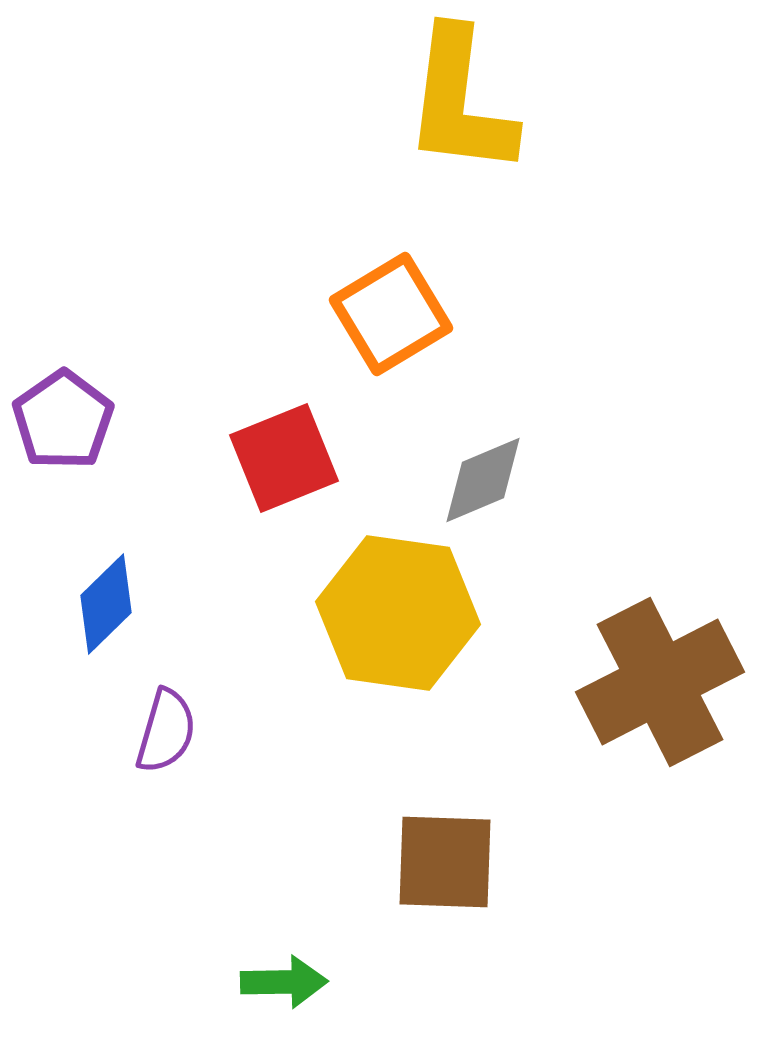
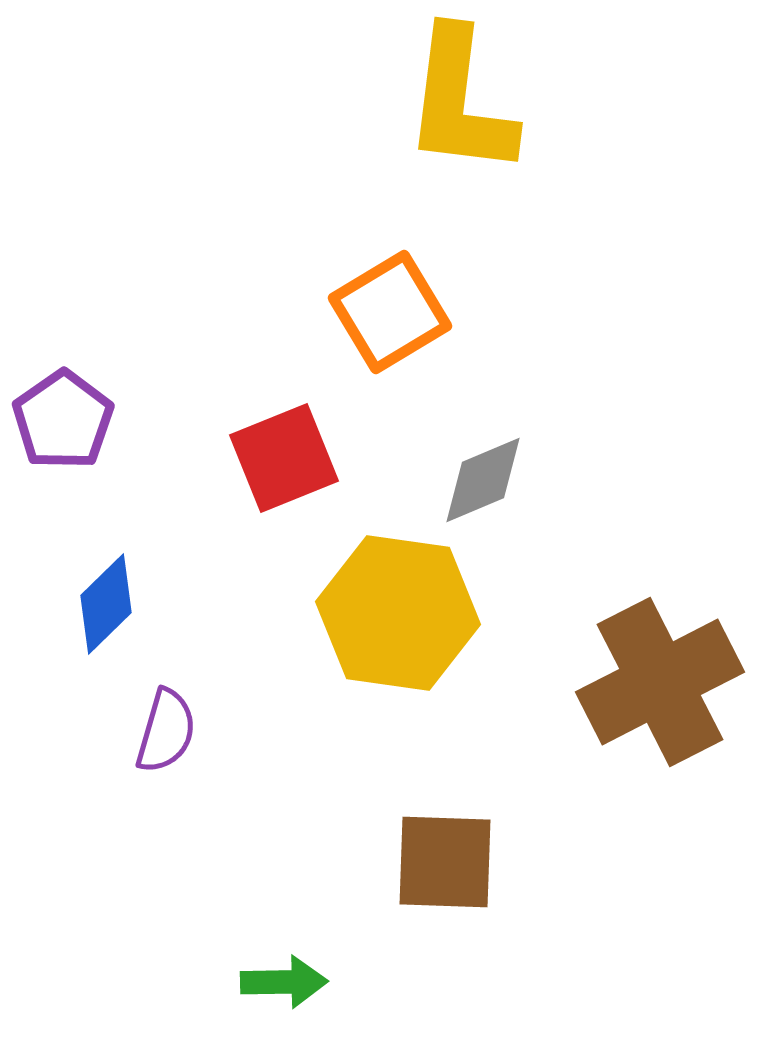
orange square: moved 1 px left, 2 px up
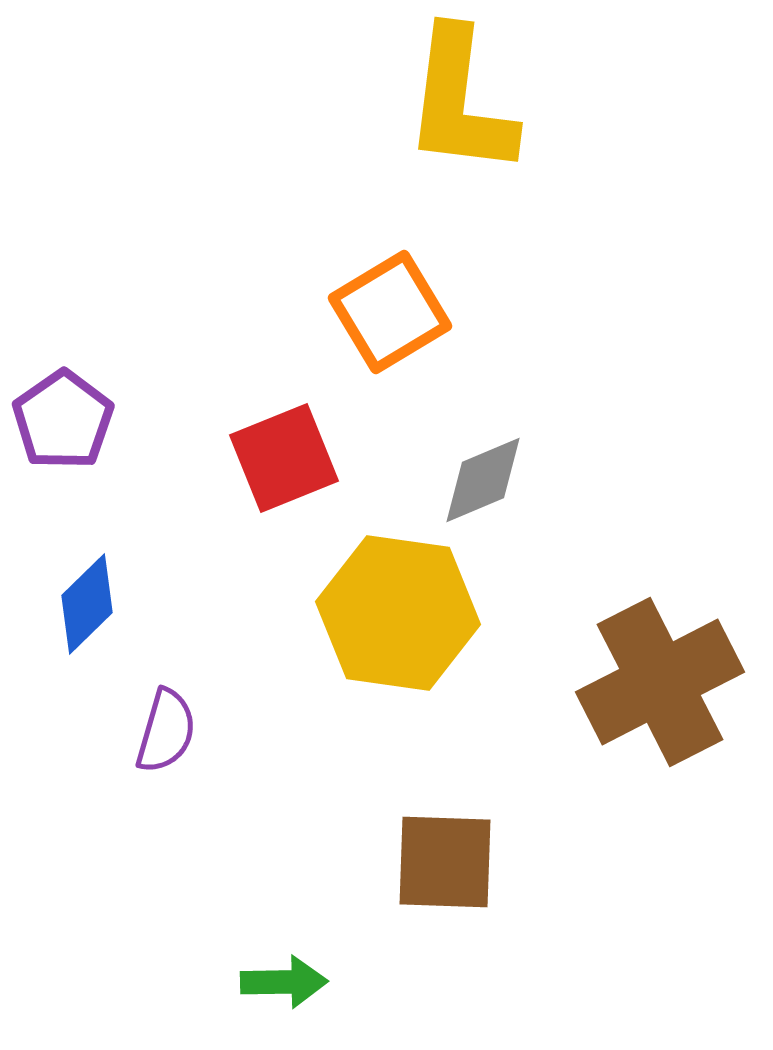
blue diamond: moved 19 px left
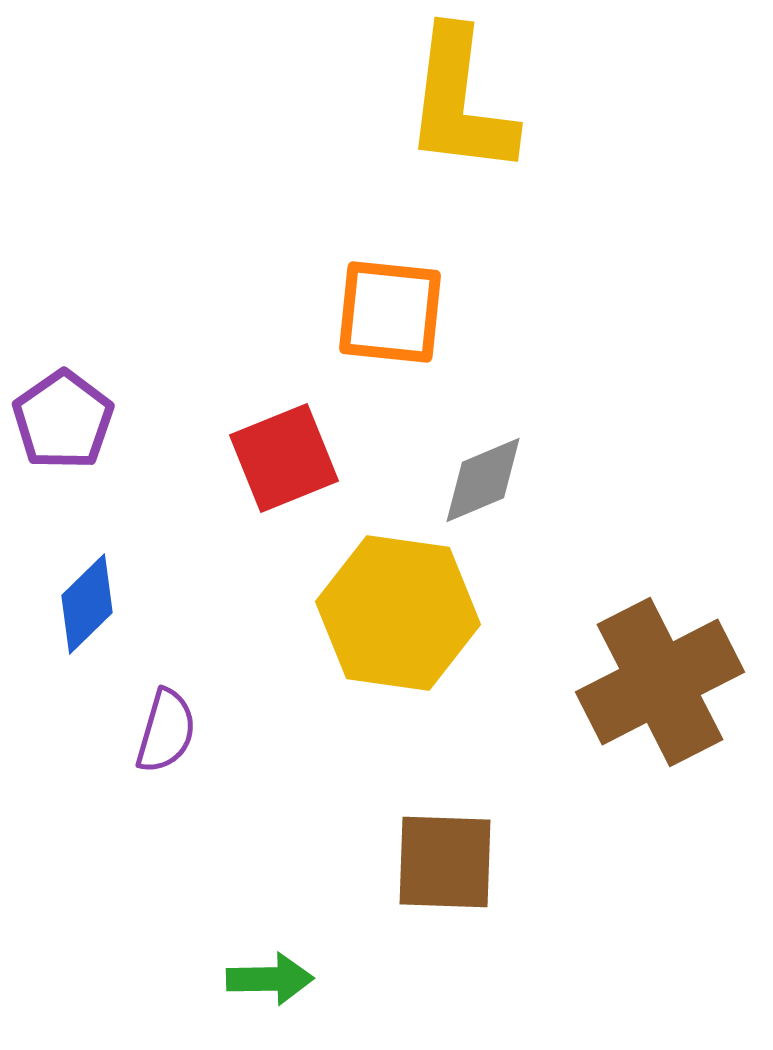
orange square: rotated 37 degrees clockwise
green arrow: moved 14 px left, 3 px up
